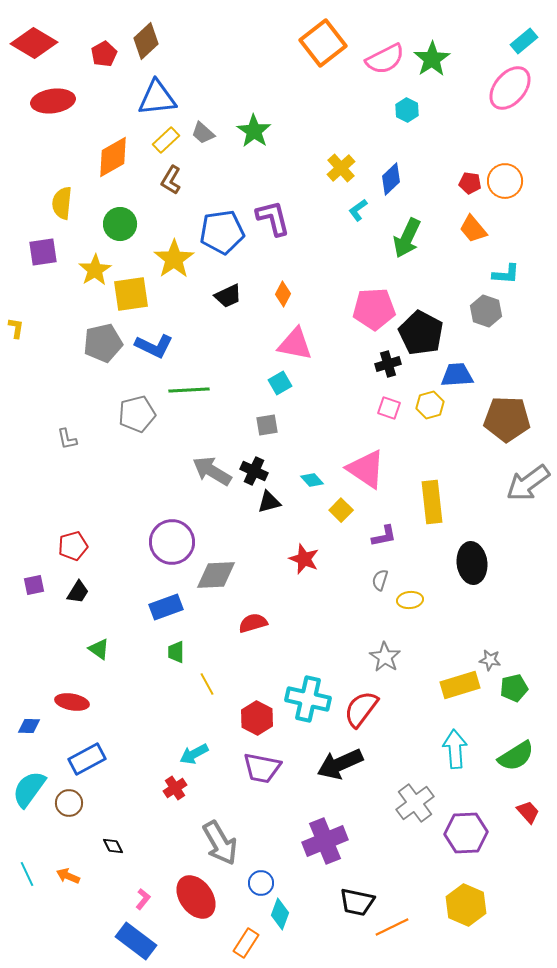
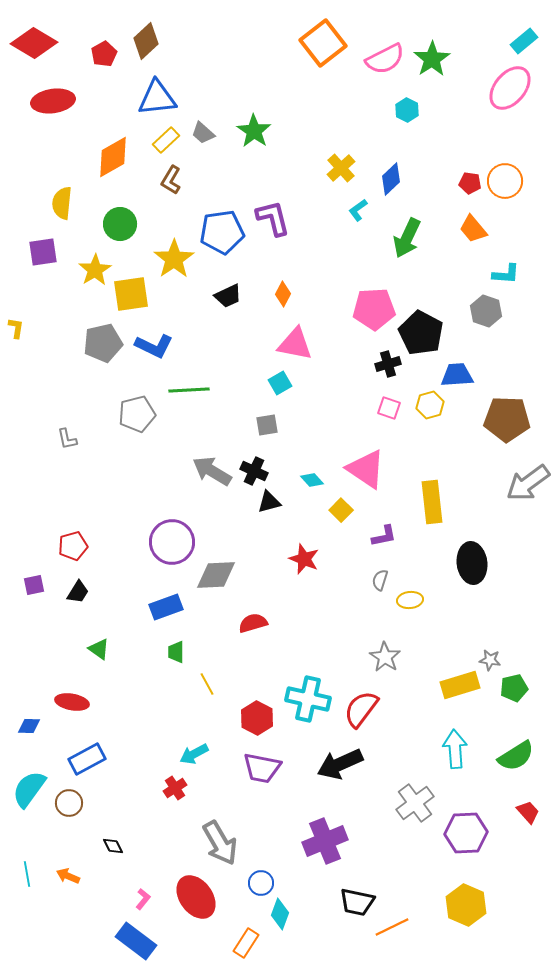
cyan line at (27, 874): rotated 15 degrees clockwise
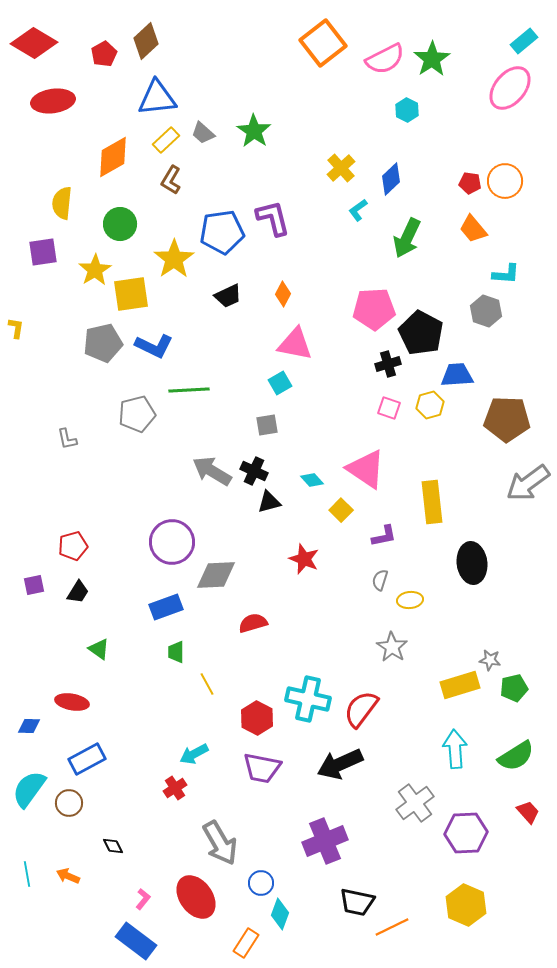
gray star at (385, 657): moved 7 px right, 10 px up
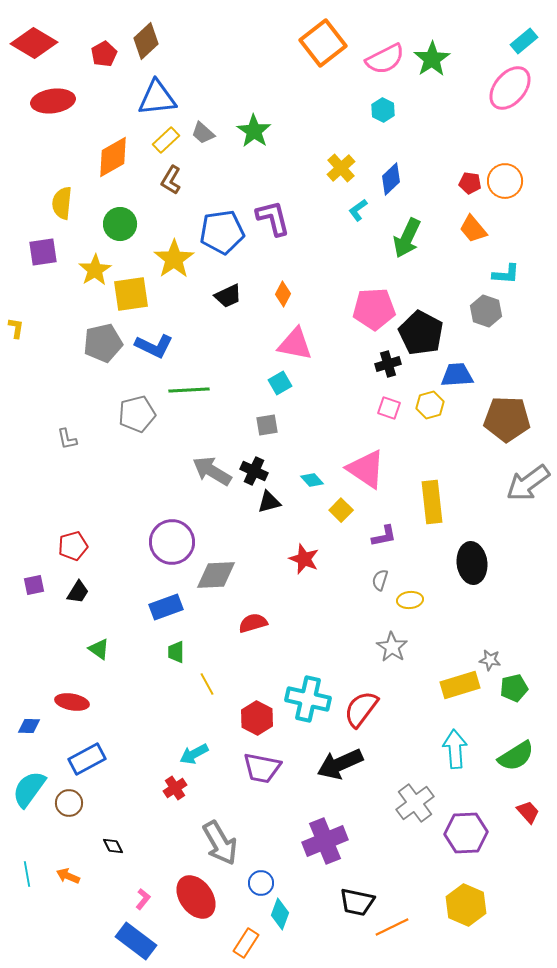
cyan hexagon at (407, 110): moved 24 px left
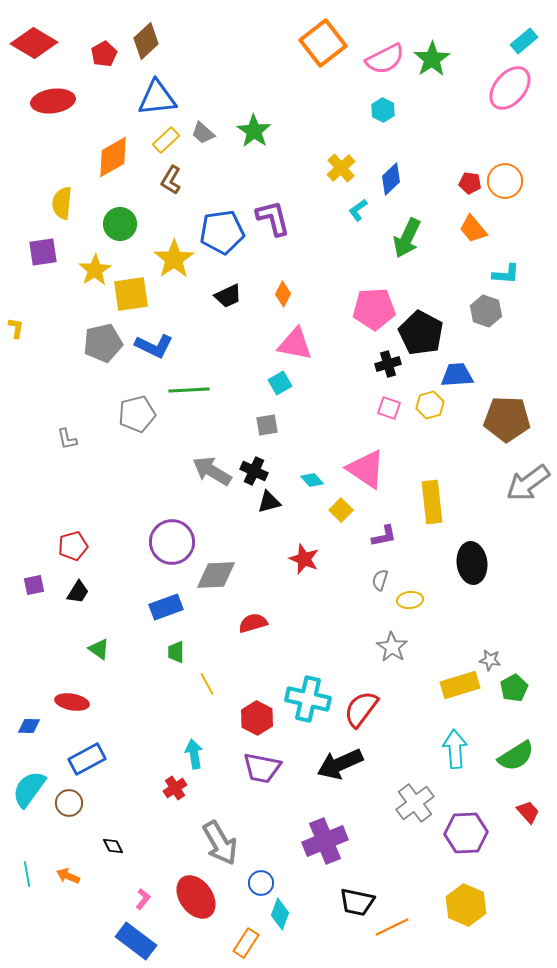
green pentagon at (514, 688): rotated 16 degrees counterclockwise
cyan arrow at (194, 754): rotated 108 degrees clockwise
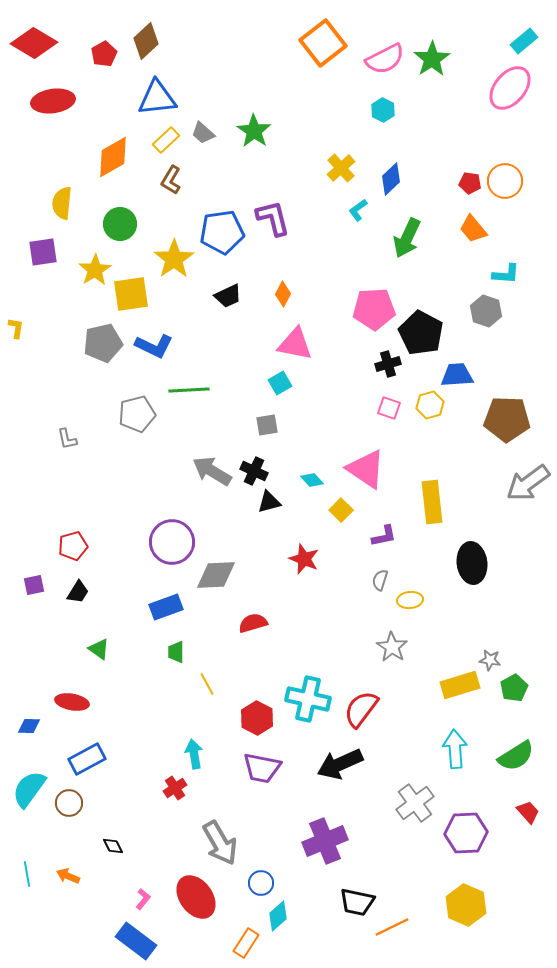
cyan diamond at (280, 914): moved 2 px left, 2 px down; rotated 28 degrees clockwise
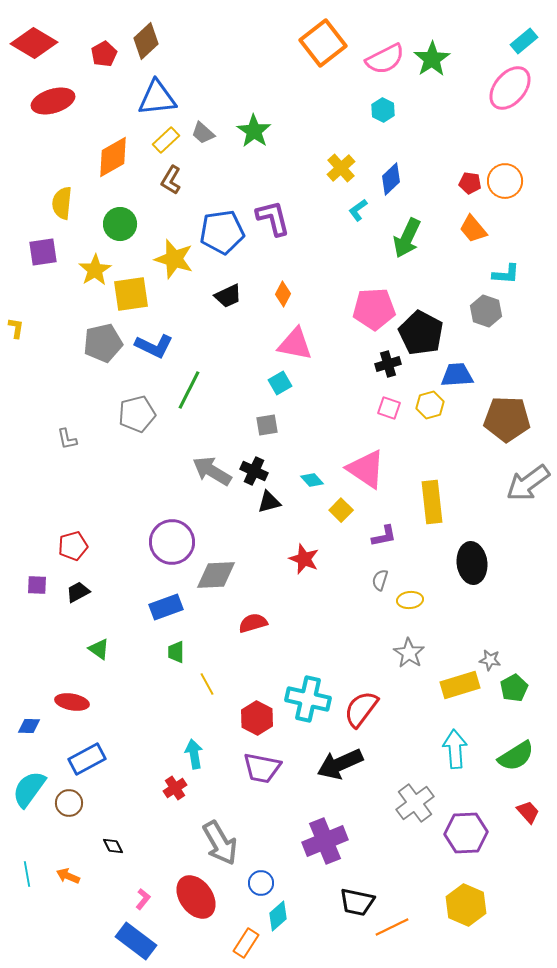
red ellipse at (53, 101): rotated 9 degrees counterclockwise
yellow star at (174, 259): rotated 21 degrees counterclockwise
green line at (189, 390): rotated 60 degrees counterclockwise
purple square at (34, 585): moved 3 px right; rotated 15 degrees clockwise
black trapezoid at (78, 592): rotated 150 degrees counterclockwise
gray star at (392, 647): moved 17 px right, 6 px down
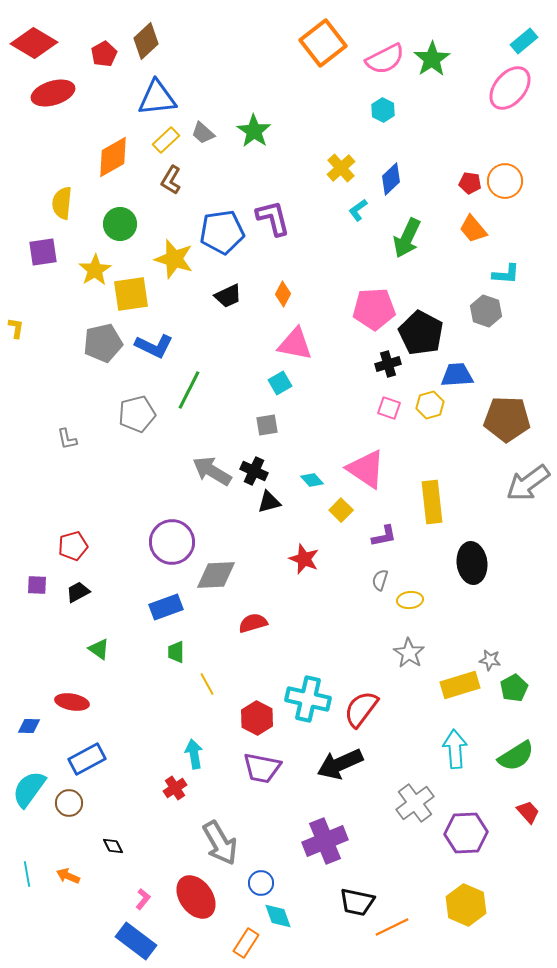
red ellipse at (53, 101): moved 8 px up
cyan diamond at (278, 916): rotated 68 degrees counterclockwise
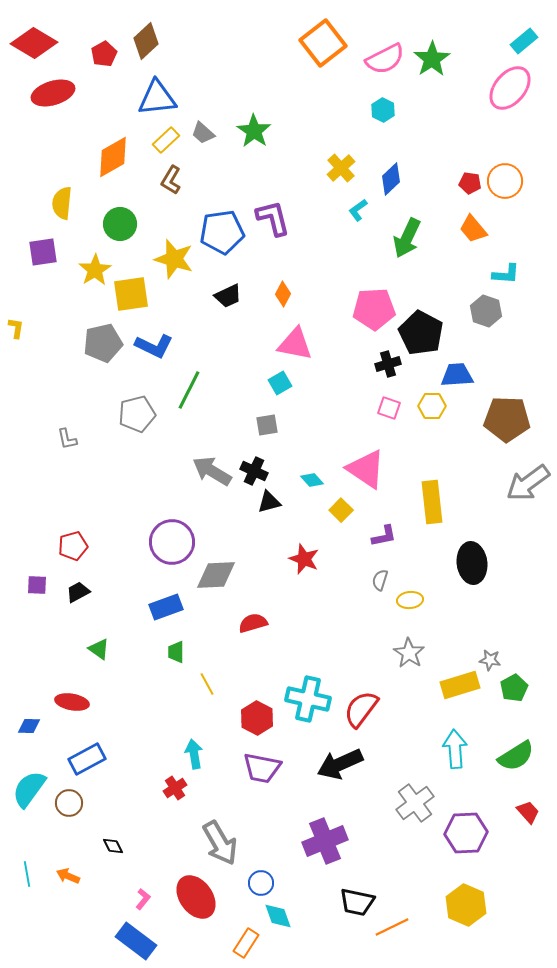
yellow hexagon at (430, 405): moved 2 px right, 1 px down; rotated 16 degrees clockwise
